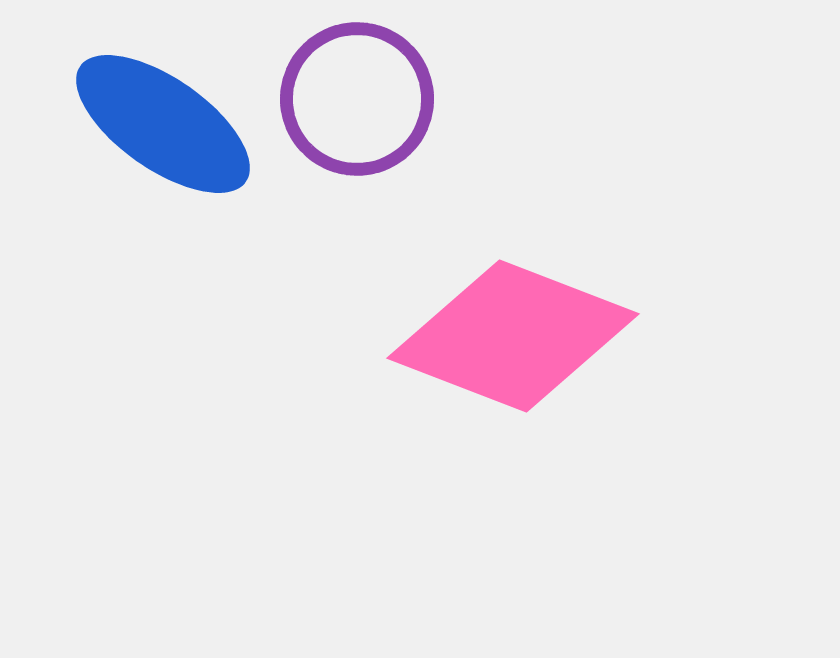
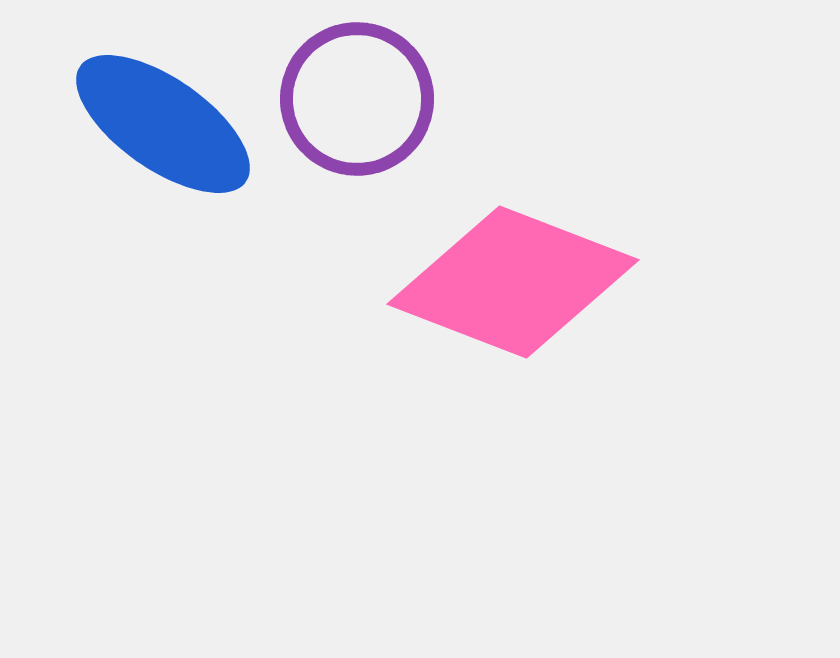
pink diamond: moved 54 px up
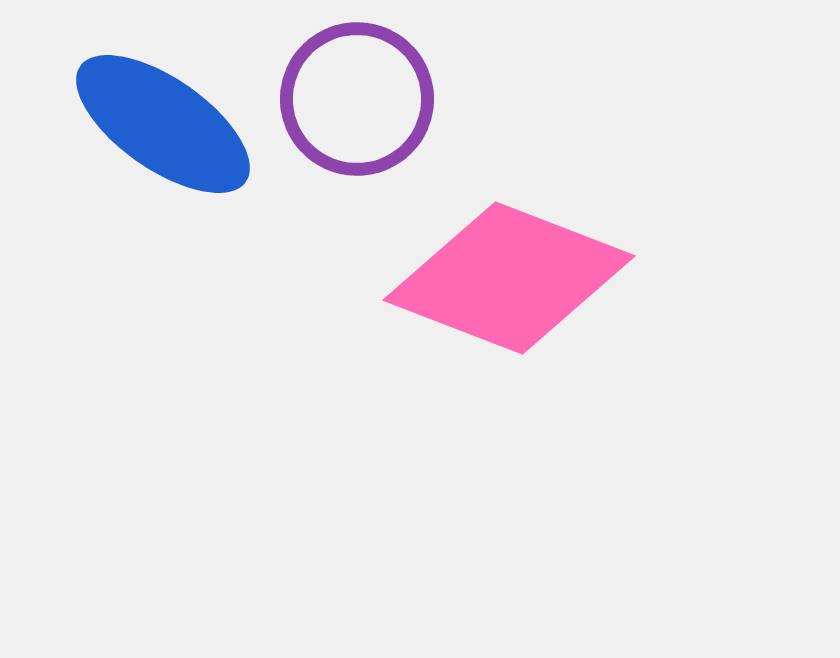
pink diamond: moved 4 px left, 4 px up
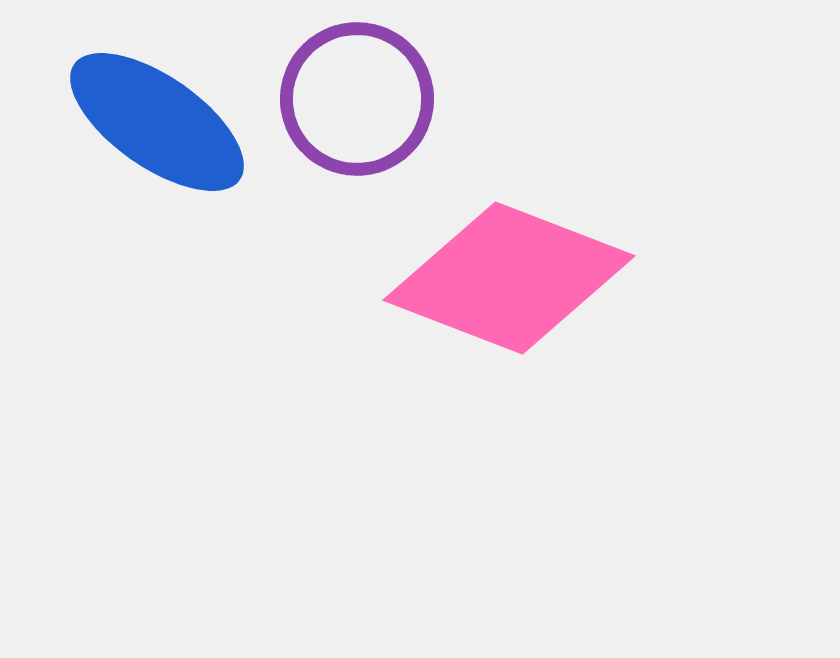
blue ellipse: moved 6 px left, 2 px up
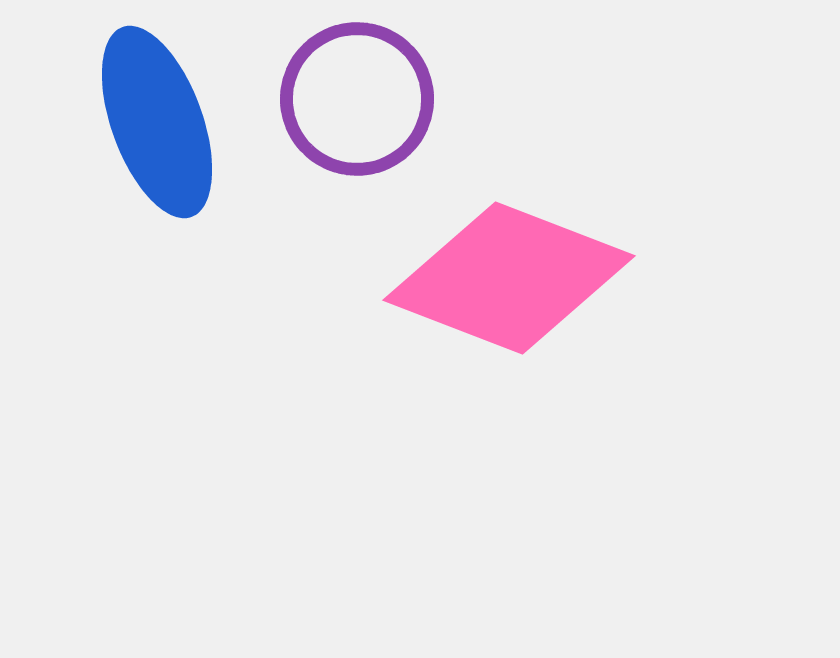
blue ellipse: rotated 35 degrees clockwise
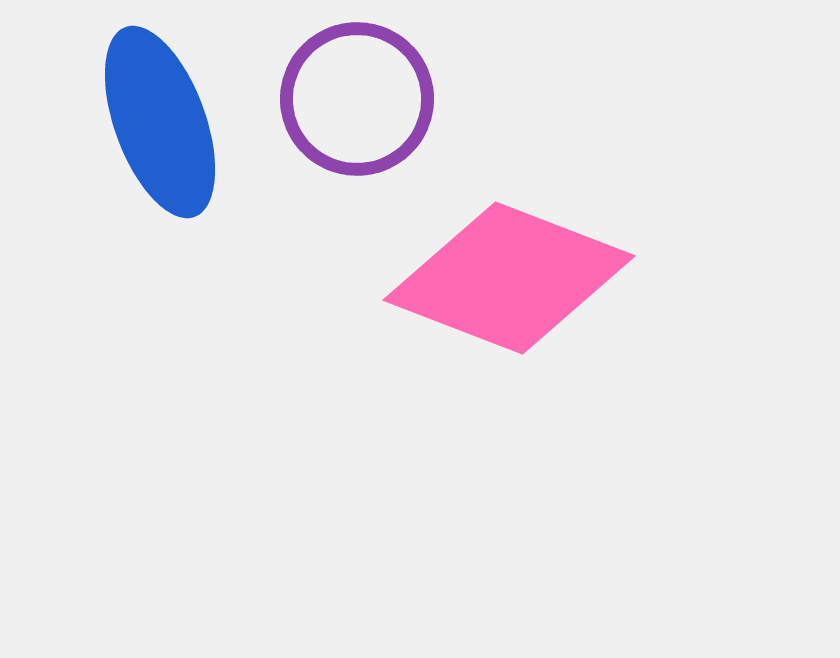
blue ellipse: moved 3 px right
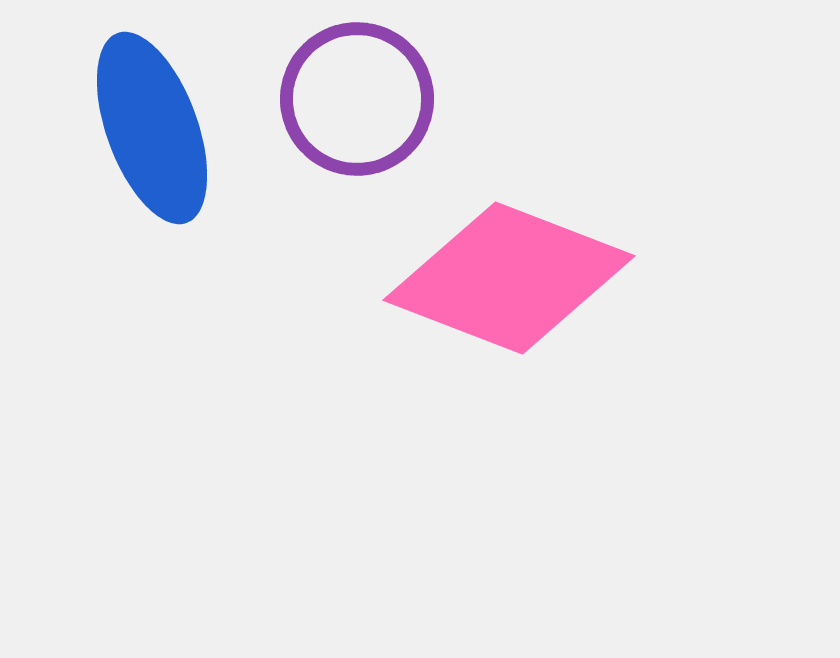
blue ellipse: moved 8 px left, 6 px down
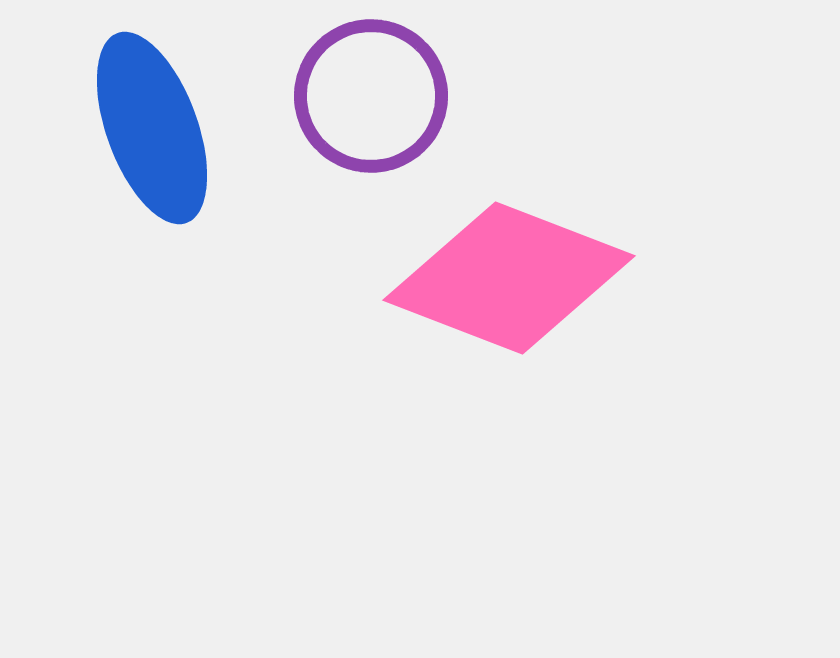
purple circle: moved 14 px right, 3 px up
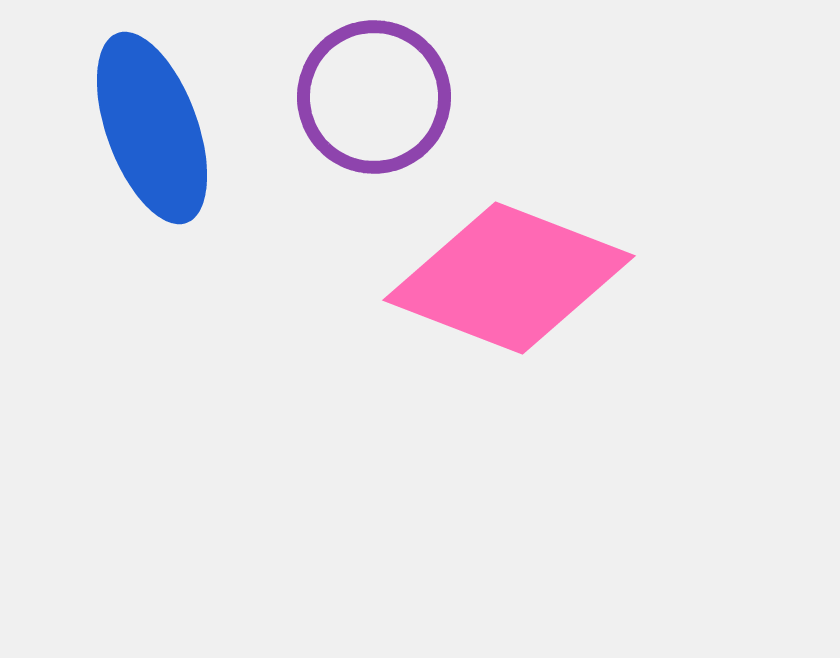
purple circle: moved 3 px right, 1 px down
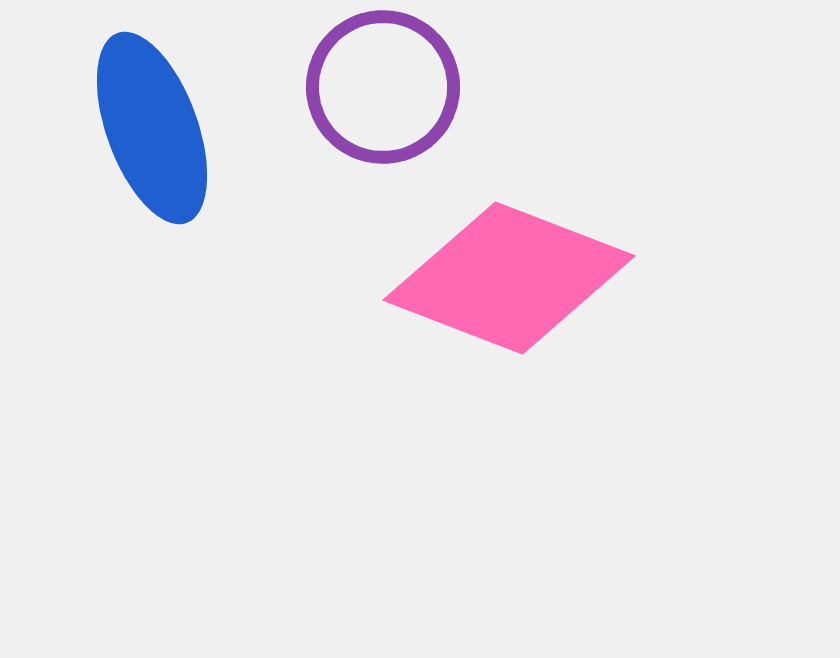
purple circle: moved 9 px right, 10 px up
